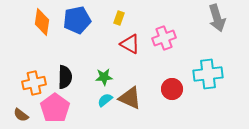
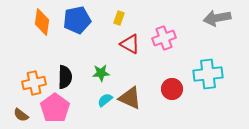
gray arrow: rotated 96 degrees clockwise
green star: moved 3 px left, 4 px up
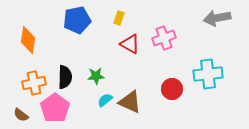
orange diamond: moved 14 px left, 18 px down
green star: moved 5 px left, 3 px down
brown triangle: moved 4 px down
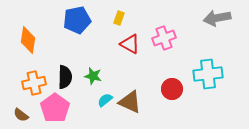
green star: moved 3 px left; rotated 18 degrees clockwise
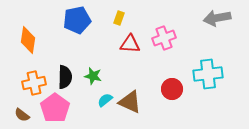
red triangle: rotated 25 degrees counterclockwise
brown semicircle: moved 1 px right
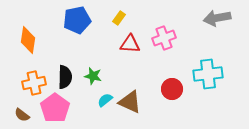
yellow rectangle: rotated 16 degrees clockwise
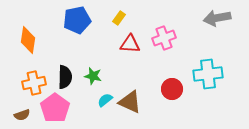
brown semicircle: rotated 56 degrees counterclockwise
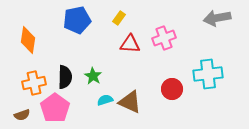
green star: rotated 18 degrees clockwise
cyan semicircle: rotated 21 degrees clockwise
